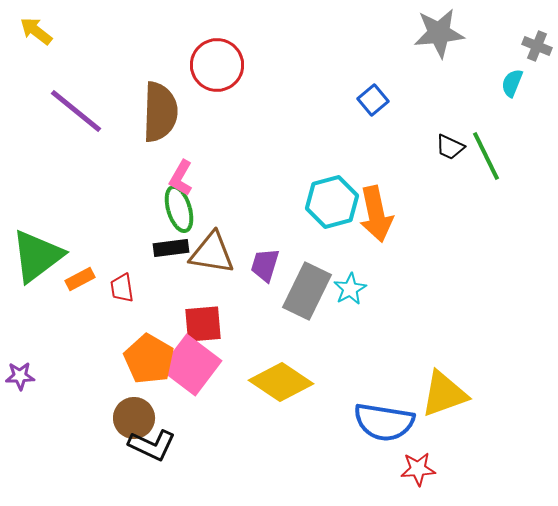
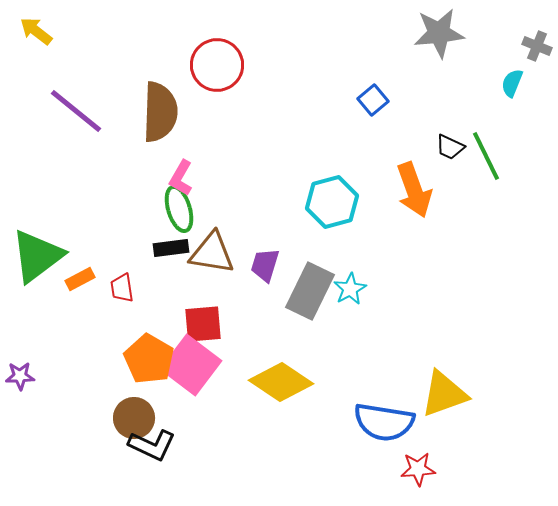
orange arrow: moved 38 px right, 24 px up; rotated 8 degrees counterclockwise
gray rectangle: moved 3 px right
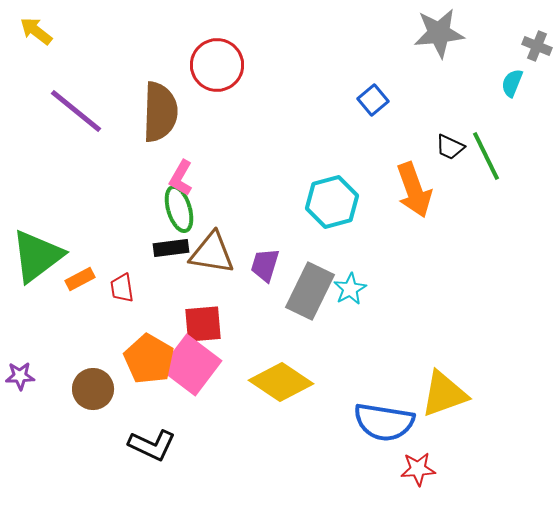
brown circle: moved 41 px left, 29 px up
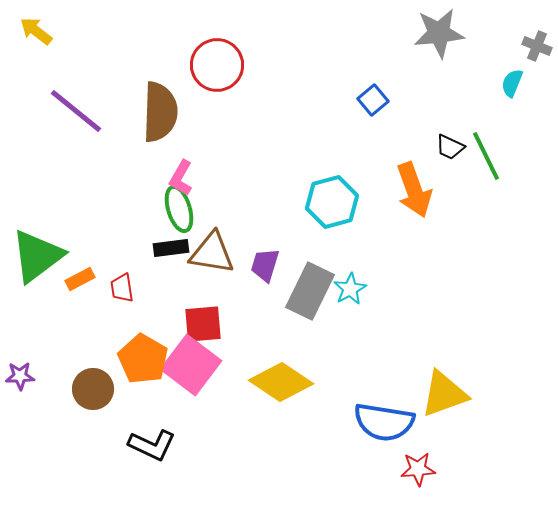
orange pentagon: moved 6 px left
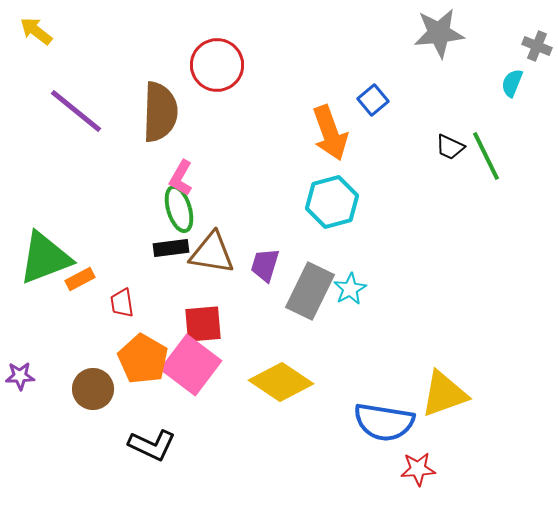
orange arrow: moved 84 px left, 57 px up
green triangle: moved 8 px right, 2 px down; rotated 16 degrees clockwise
red trapezoid: moved 15 px down
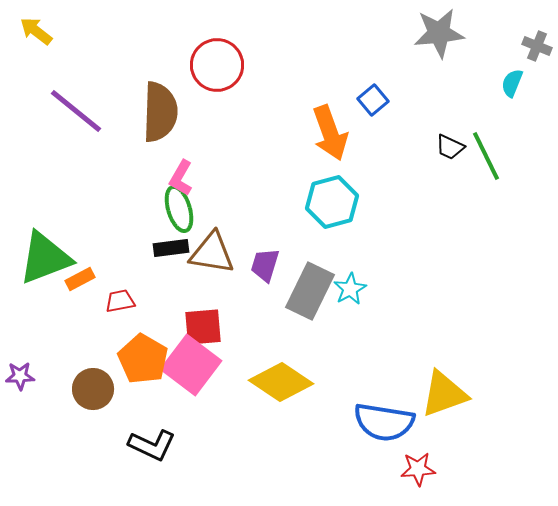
red trapezoid: moved 2 px left, 2 px up; rotated 88 degrees clockwise
red square: moved 3 px down
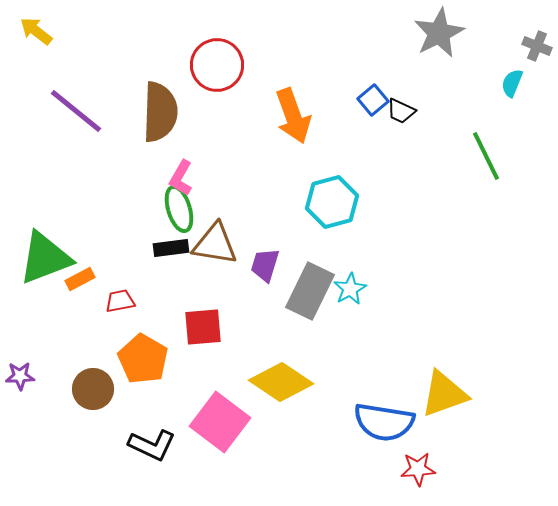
gray star: rotated 21 degrees counterclockwise
orange arrow: moved 37 px left, 17 px up
black trapezoid: moved 49 px left, 36 px up
brown triangle: moved 3 px right, 9 px up
pink square: moved 29 px right, 57 px down
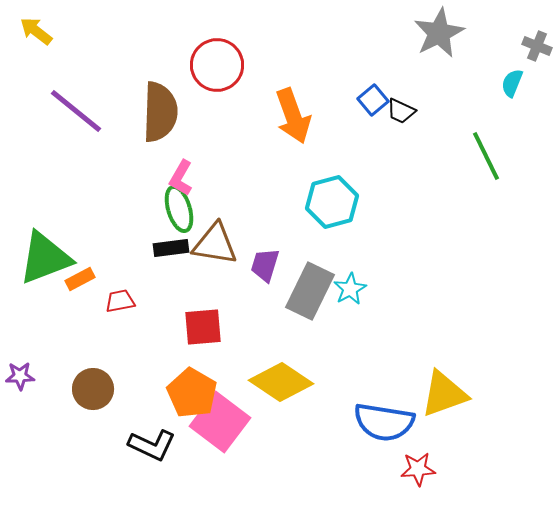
orange pentagon: moved 49 px right, 34 px down
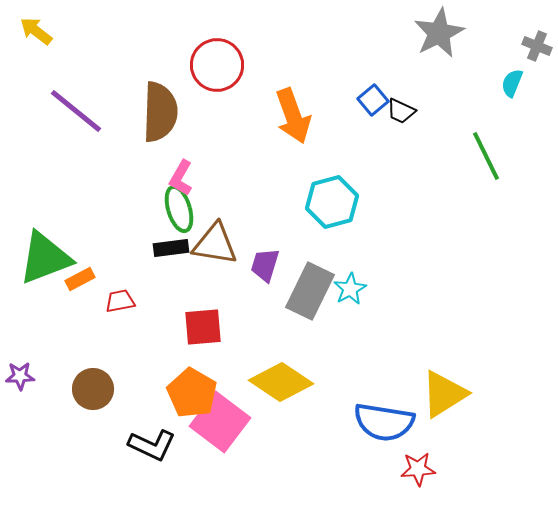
yellow triangle: rotated 12 degrees counterclockwise
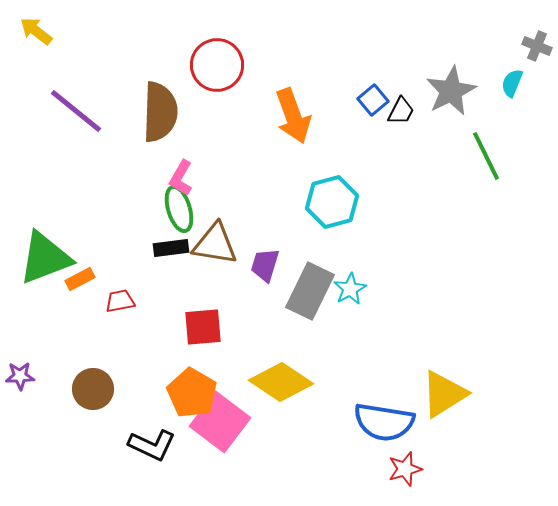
gray star: moved 12 px right, 58 px down
black trapezoid: rotated 88 degrees counterclockwise
red star: moved 13 px left; rotated 12 degrees counterclockwise
